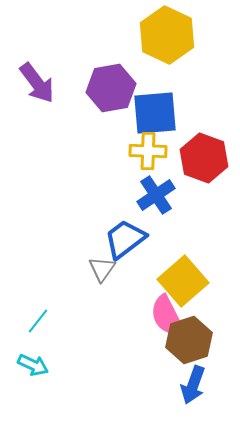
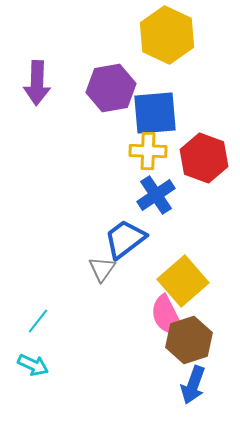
purple arrow: rotated 39 degrees clockwise
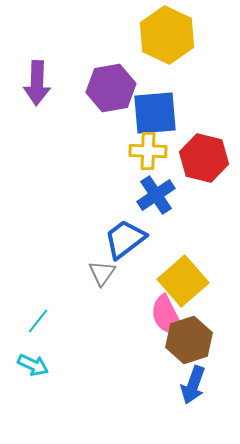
red hexagon: rotated 6 degrees counterclockwise
gray triangle: moved 4 px down
